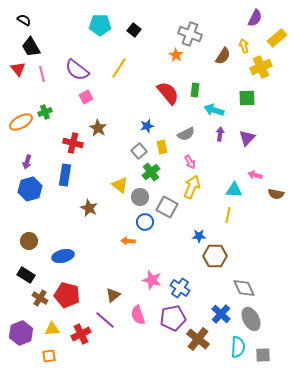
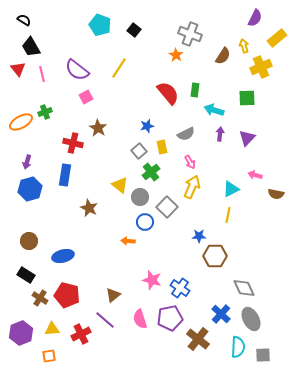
cyan pentagon at (100, 25): rotated 20 degrees clockwise
cyan triangle at (234, 190): moved 3 px left, 1 px up; rotated 30 degrees counterclockwise
gray square at (167, 207): rotated 15 degrees clockwise
pink semicircle at (138, 315): moved 2 px right, 4 px down
purple pentagon at (173, 318): moved 3 px left
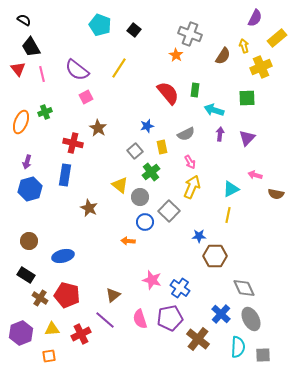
orange ellipse at (21, 122): rotated 40 degrees counterclockwise
gray square at (139, 151): moved 4 px left
gray square at (167, 207): moved 2 px right, 4 px down
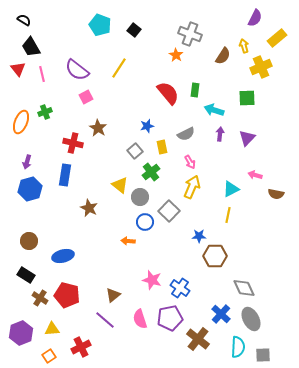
red cross at (81, 334): moved 13 px down
orange square at (49, 356): rotated 24 degrees counterclockwise
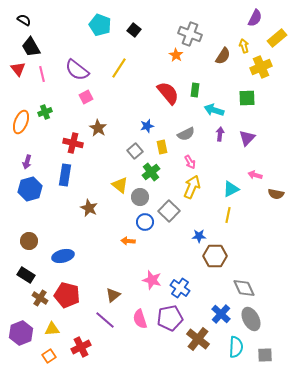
cyan semicircle at (238, 347): moved 2 px left
gray square at (263, 355): moved 2 px right
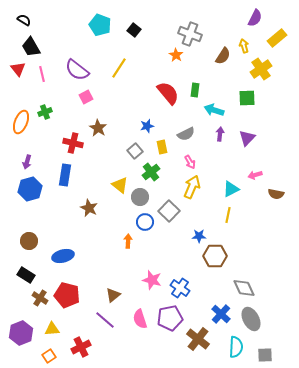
yellow cross at (261, 67): moved 2 px down; rotated 10 degrees counterclockwise
pink arrow at (255, 175): rotated 32 degrees counterclockwise
orange arrow at (128, 241): rotated 88 degrees clockwise
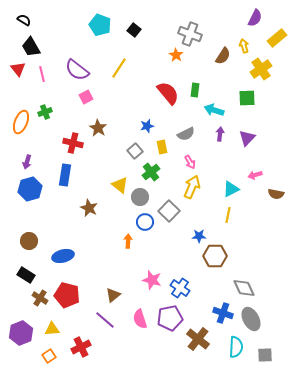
blue cross at (221, 314): moved 2 px right, 1 px up; rotated 24 degrees counterclockwise
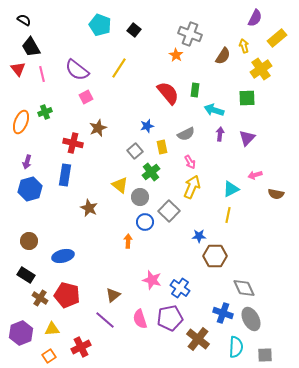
brown star at (98, 128): rotated 18 degrees clockwise
